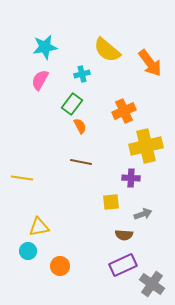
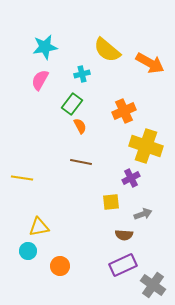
orange arrow: rotated 24 degrees counterclockwise
yellow cross: rotated 32 degrees clockwise
purple cross: rotated 30 degrees counterclockwise
gray cross: moved 1 px right, 1 px down
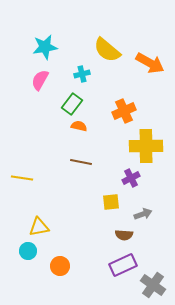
orange semicircle: moved 1 px left; rotated 49 degrees counterclockwise
yellow cross: rotated 20 degrees counterclockwise
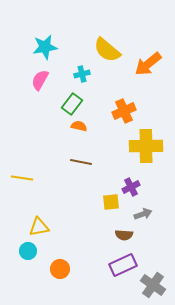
orange arrow: moved 2 px left, 1 px down; rotated 112 degrees clockwise
purple cross: moved 9 px down
orange circle: moved 3 px down
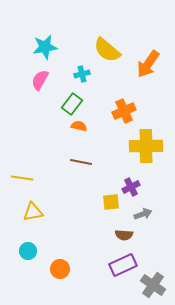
orange arrow: rotated 16 degrees counterclockwise
yellow triangle: moved 6 px left, 15 px up
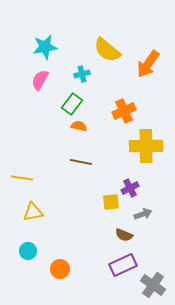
purple cross: moved 1 px left, 1 px down
brown semicircle: rotated 18 degrees clockwise
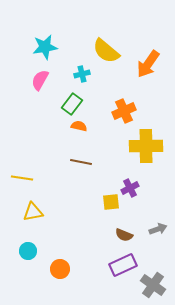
yellow semicircle: moved 1 px left, 1 px down
gray arrow: moved 15 px right, 15 px down
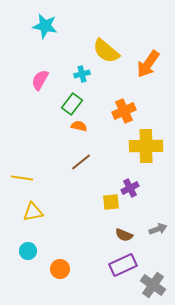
cyan star: moved 21 px up; rotated 20 degrees clockwise
brown line: rotated 50 degrees counterclockwise
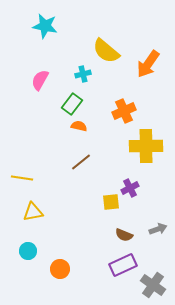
cyan cross: moved 1 px right
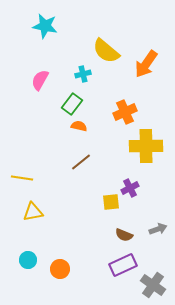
orange arrow: moved 2 px left
orange cross: moved 1 px right, 1 px down
cyan circle: moved 9 px down
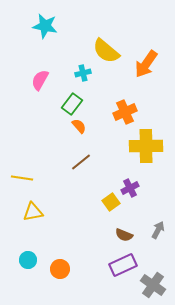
cyan cross: moved 1 px up
orange semicircle: rotated 35 degrees clockwise
yellow square: rotated 30 degrees counterclockwise
gray arrow: moved 1 px down; rotated 42 degrees counterclockwise
